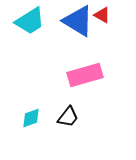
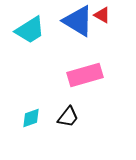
cyan trapezoid: moved 9 px down
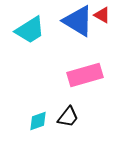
cyan diamond: moved 7 px right, 3 px down
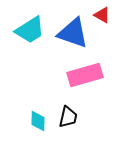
blue triangle: moved 5 px left, 12 px down; rotated 12 degrees counterclockwise
black trapezoid: rotated 25 degrees counterclockwise
cyan diamond: rotated 70 degrees counterclockwise
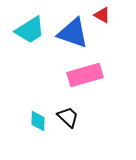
black trapezoid: rotated 60 degrees counterclockwise
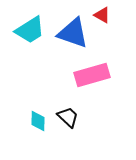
pink rectangle: moved 7 px right
